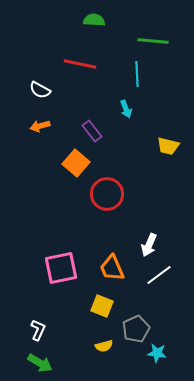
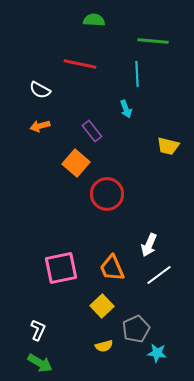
yellow square: rotated 25 degrees clockwise
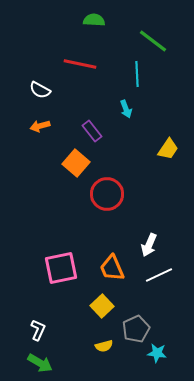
green line: rotated 32 degrees clockwise
yellow trapezoid: moved 3 px down; rotated 70 degrees counterclockwise
white line: rotated 12 degrees clockwise
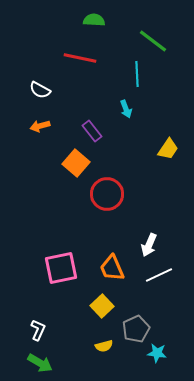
red line: moved 6 px up
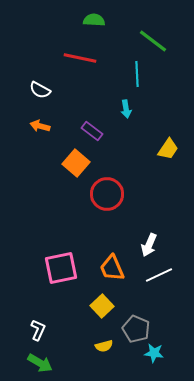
cyan arrow: rotated 12 degrees clockwise
orange arrow: rotated 30 degrees clockwise
purple rectangle: rotated 15 degrees counterclockwise
gray pentagon: rotated 24 degrees counterclockwise
cyan star: moved 3 px left
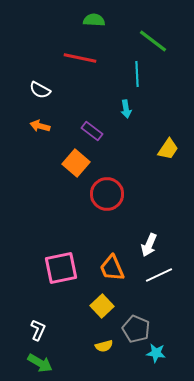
cyan star: moved 2 px right
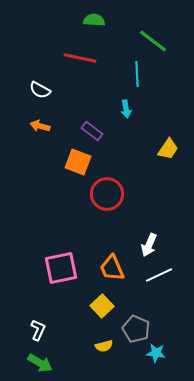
orange square: moved 2 px right, 1 px up; rotated 20 degrees counterclockwise
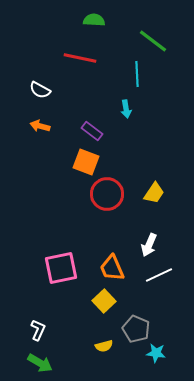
yellow trapezoid: moved 14 px left, 44 px down
orange square: moved 8 px right
yellow square: moved 2 px right, 5 px up
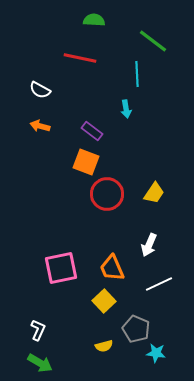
white line: moved 9 px down
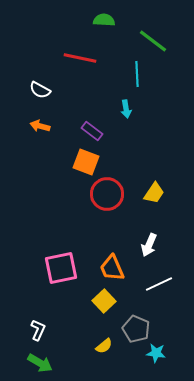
green semicircle: moved 10 px right
yellow semicircle: rotated 24 degrees counterclockwise
